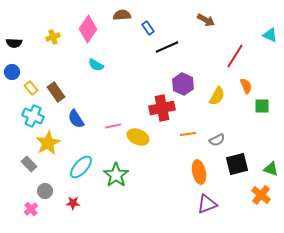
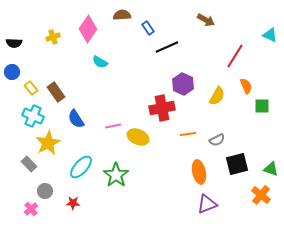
cyan semicircle: moved 4 px right, 3 px up
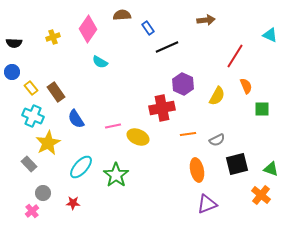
brown arrow: rotated 36 degrees counterclockwise
green square: moved 3 px down
orange ellipse: moved 2 px left, 2 px up
gray circle: moved 2 px left, 2 px down
pink cross: moved 1 px right, 2 px down
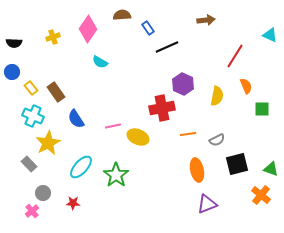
yellow semicircle: rotated 18 degrees counterclockwise
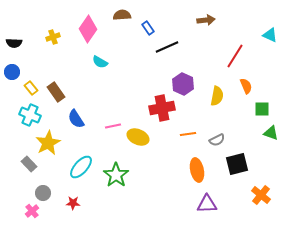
cyan cross: moved 3 px left, 1 px up
green triangle: moved 36 px up
purple triangle: rotated 20 degrees clockwise
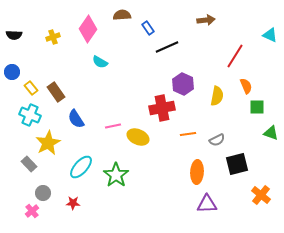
black semicircle: moved 8 px up
green square: moved 5 px left, 2 px up
orange ellipse: moved 2 px down; rotated 15 degrees clockwise
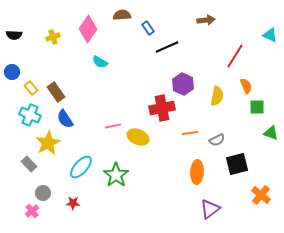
blue semicircle: moved 11 px left
orange line: moved 2 px right, 1 px up
purple triangle: moved 3 px right, 5 px down; rotated 35 degrees counterclockwise
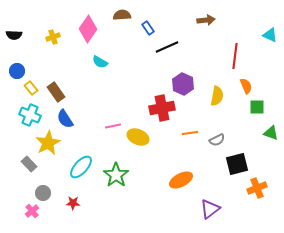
red line: rotated 25 degrees counterclockwise
blue circle: moved 5 px right, 1 px up
orange ellipse: moved 16 px left, 8 px down; rotated 60 degrees clockwise
orange cross: moved 4 px left, 7 px up; rotated 30 degrees clockwise
